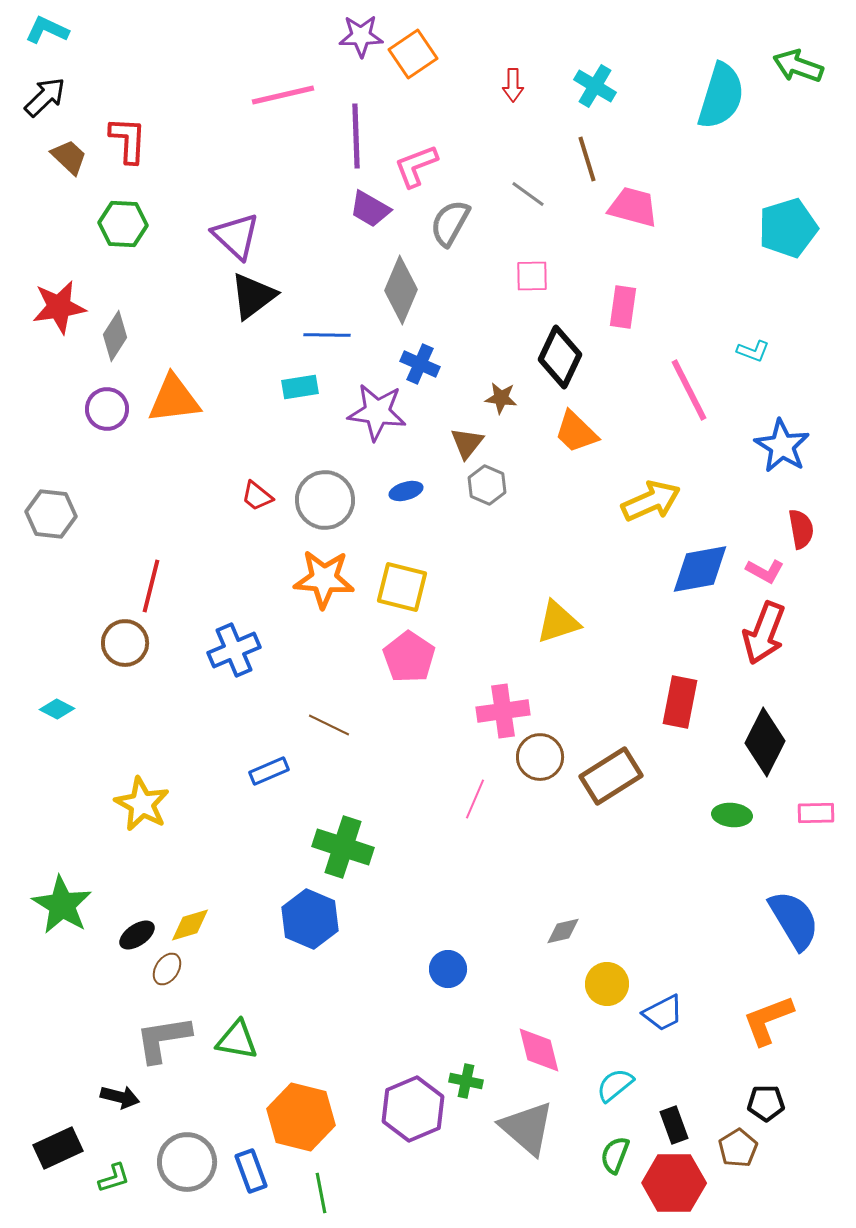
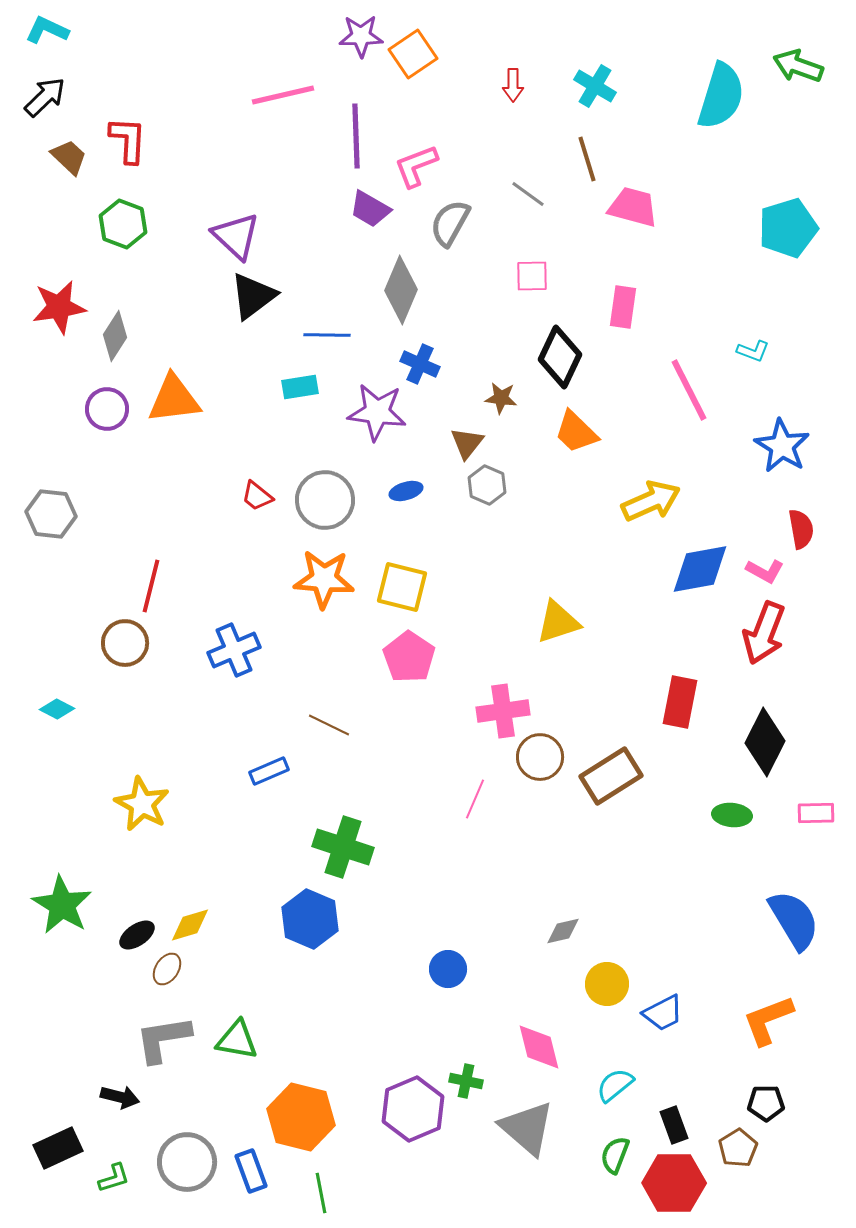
green hexagon at (123, 224): rotated 18 degrees clockwise
pink diamond at (539, 1050): moved 3 px up
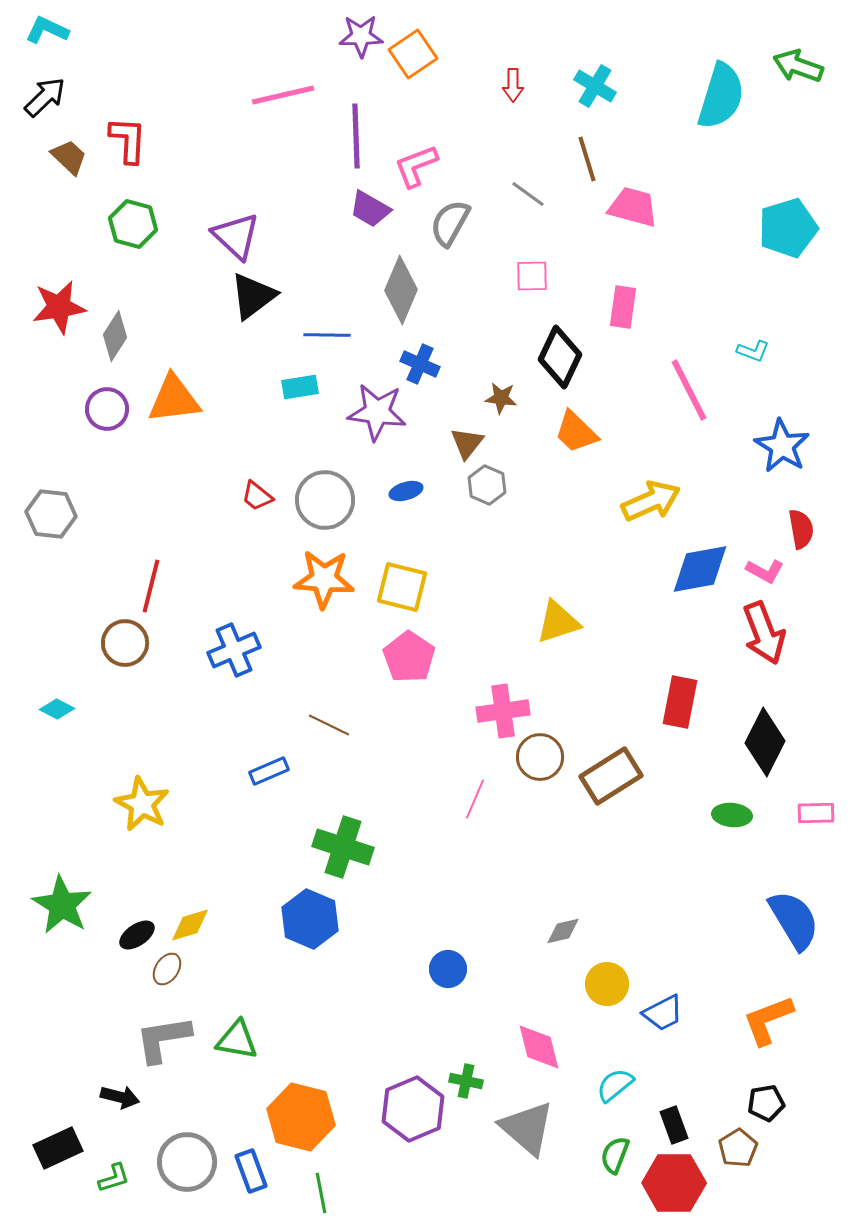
green hexagon at (123, 224): moved 10 px right; rotated 6 degrees counterclockwise
red arrow at (764, 633): rotated 42 degrees counterclockwise
black pentagon at (766, 1103): rotated 9 degrees counterclockwise
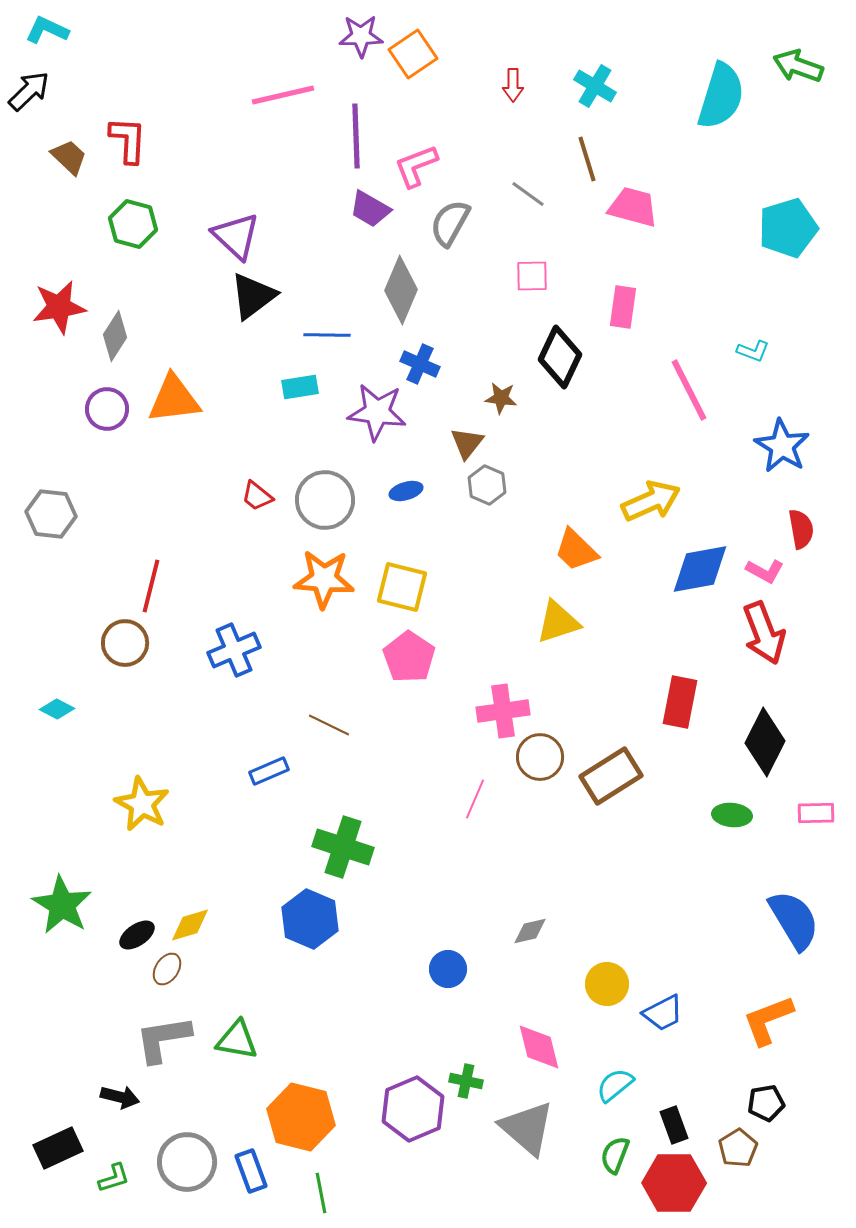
black arrow at (45, 97): moved 16 px left, 6 px up
orange trapezoid at (576, 432): moved 118 px down
gray diamond at (563, 931): moved 33 px left
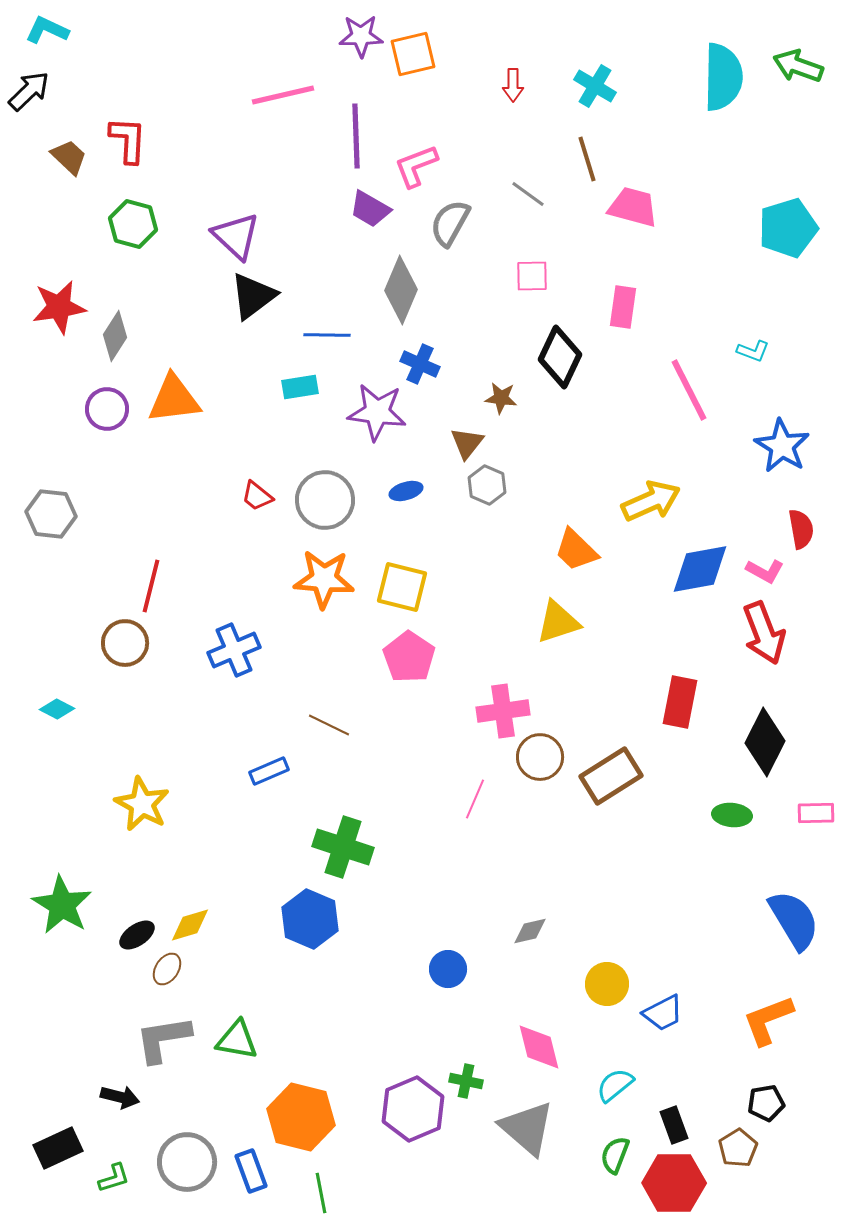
orange square at (413, 54): rotated 21 degrees clockwise
cyan semicircle at (721, 96): moved 2 px right, 19 px up; rotated 16 degrees counterclockwise
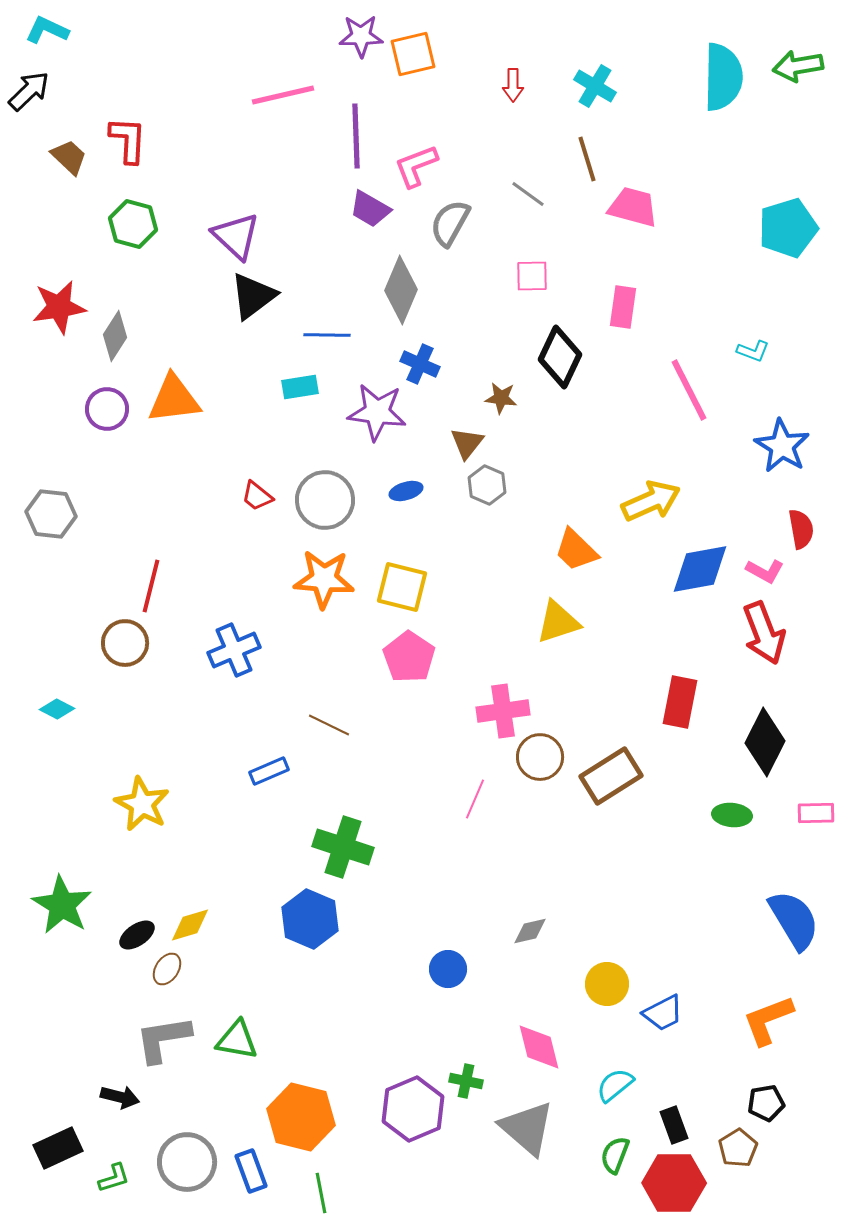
green arrow at (798, 66): rotated 30 degrees counterclockwise
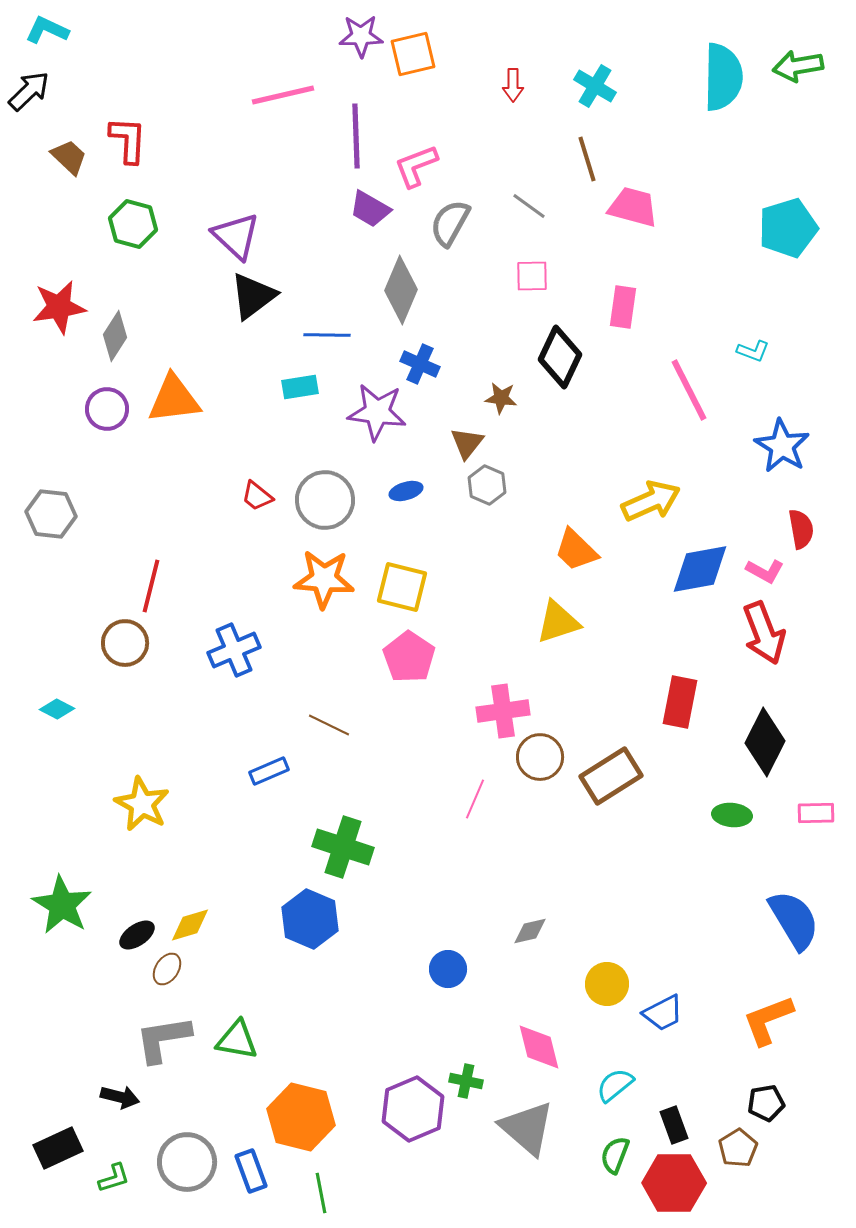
gray line at (528, 194): moved 1 px right, 12 px down
